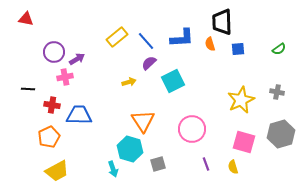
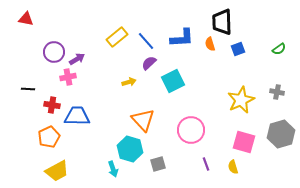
blue square: rotated 16 degrees counterclockwise
pink cross: moved 3 px right
blue trapezoid: moved 2 px left, 1 px down
orange triangle: moved 1 px up; rotated 10 degrees counterclockwise
pink circle: moved 1 px left, 1 px down
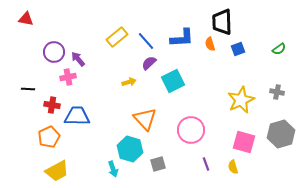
purple arrow: moved 1 px right; rotated 98 degrees counterclockwise
orange triangle: moved 2 px right, 1 px up
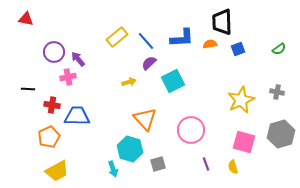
orange semicircle: rotated 96 degrees clockwise
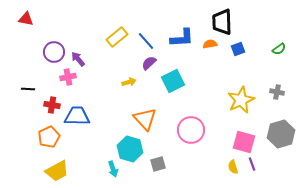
purple line: moved 46 px right
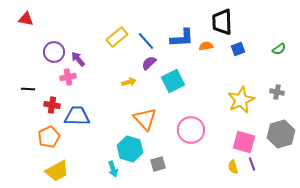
orange semicircle: moved 4 px left, 2 px down
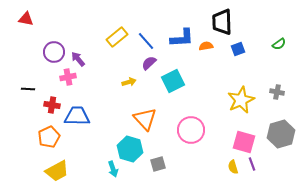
green semicircle: moved 5 px up
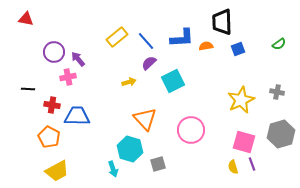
orange pentagon: rotated 20 degrees counterclockwise
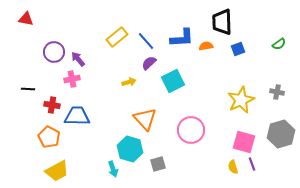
pink cross: moved 4 px right, 2 px down
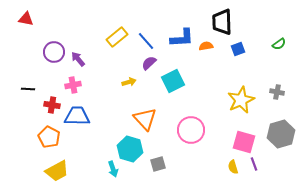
pink cross: moved 1 px right, 6 px down
purple line: moved 2 px right
